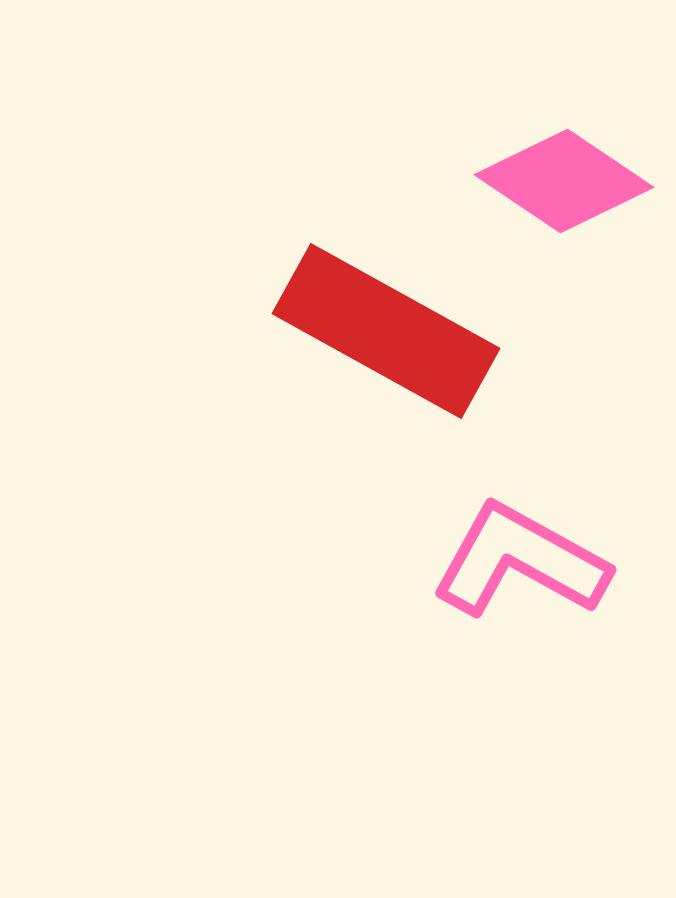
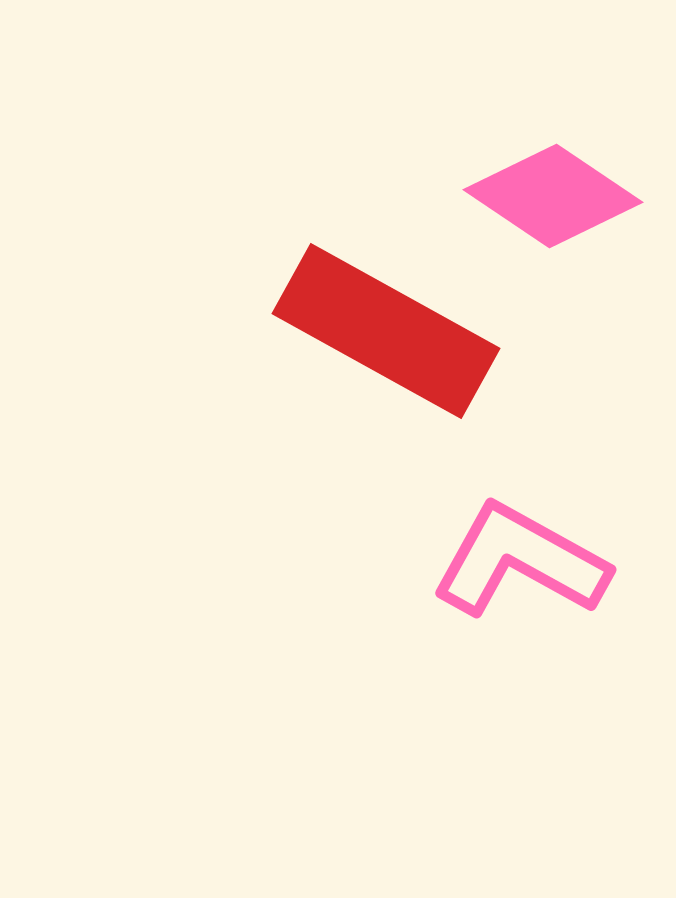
pink diamond: moved 11 px left, 15 px down
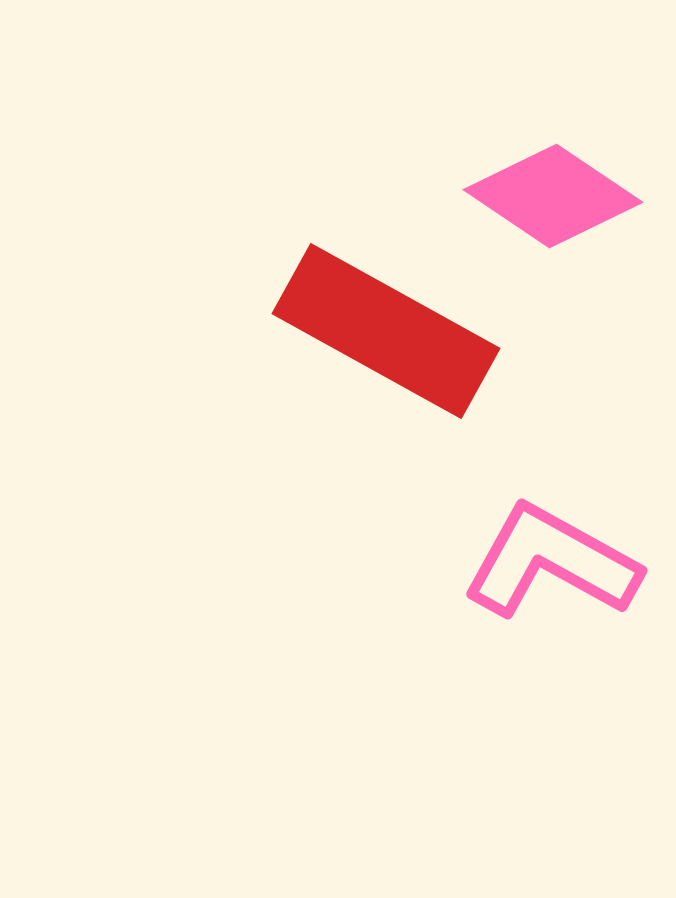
pink L-shape: moved 31 px right, 1 px down
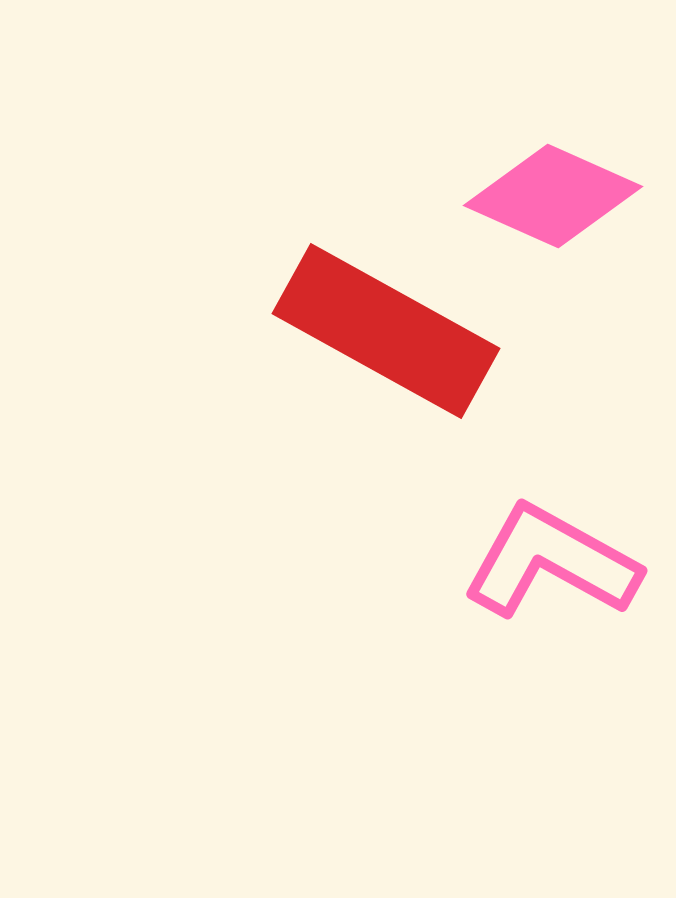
pink diamond: rotated 10 degrees counterclockwise
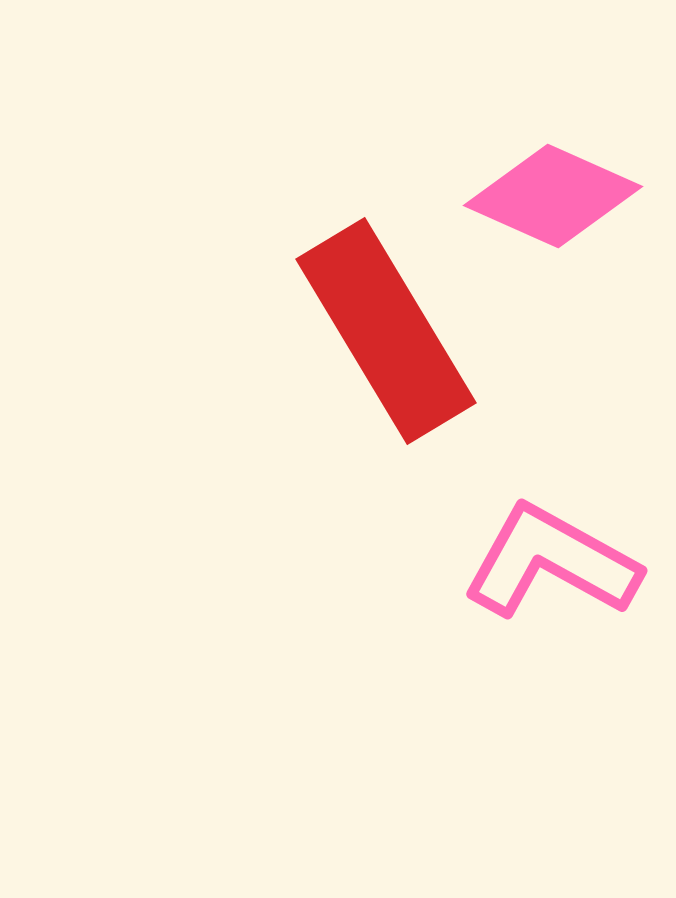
red rectangle: rotated 30 degrees clockwise
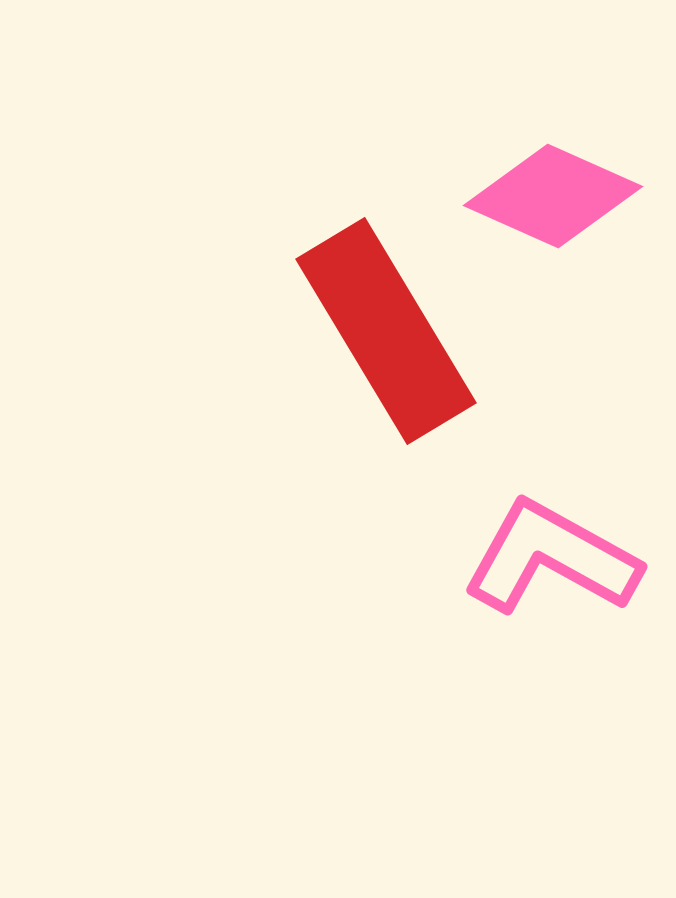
pink L-shape: moved 4 px up
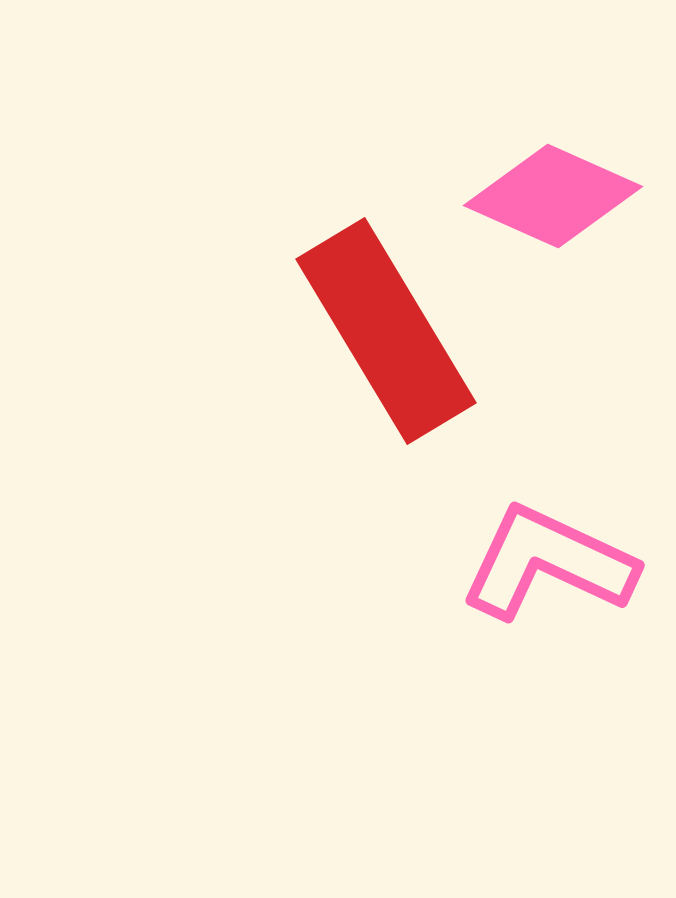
pink L-shape: moved 3 px left, 5 px down; rotated 4 degrees counterclockwise
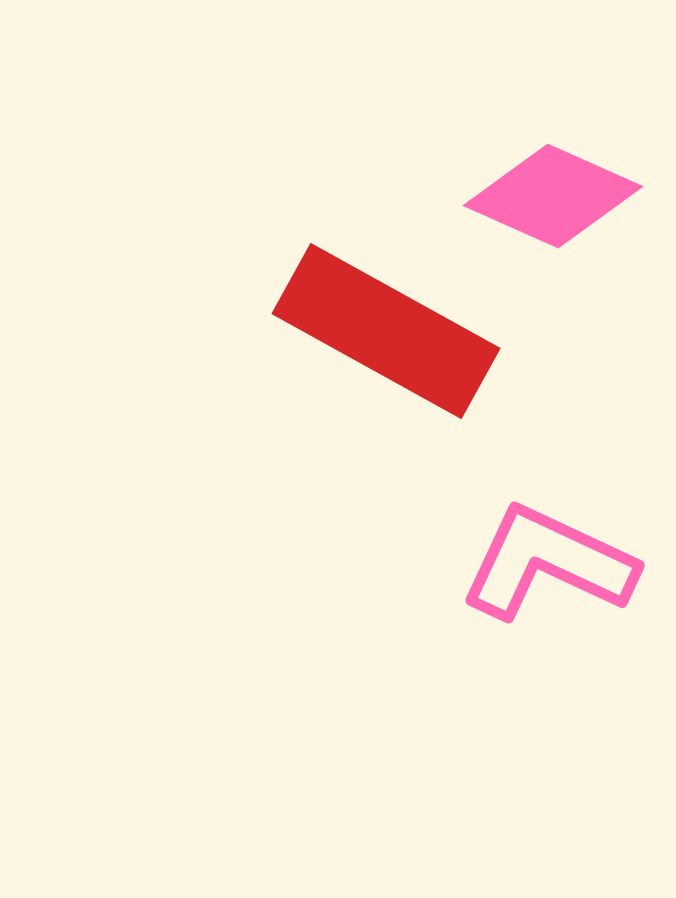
red rectangle: rotated 30 degrees counterclockwise
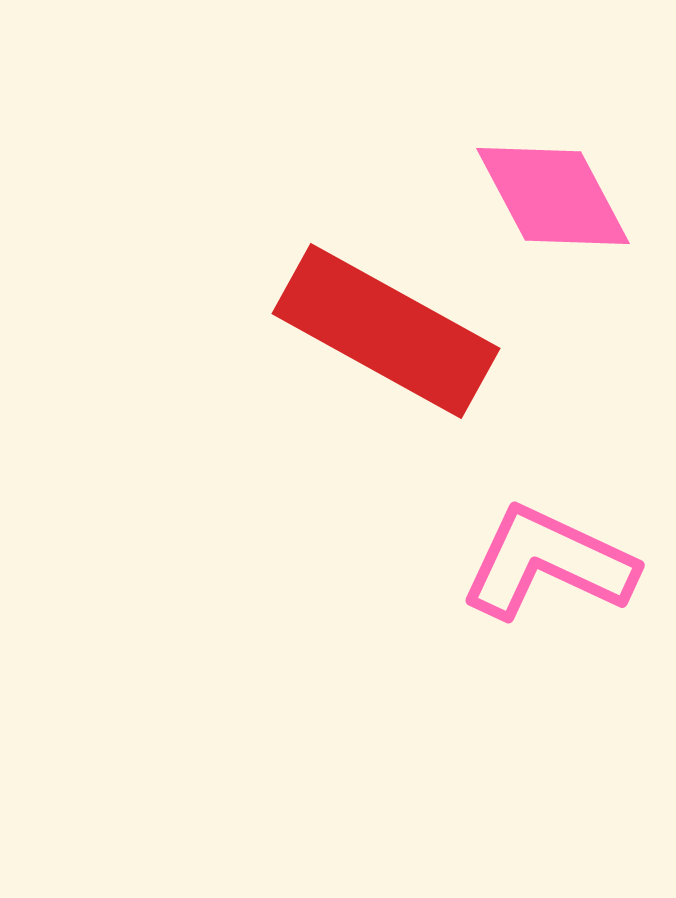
pink diamond: rotated 38 degrees clockwise
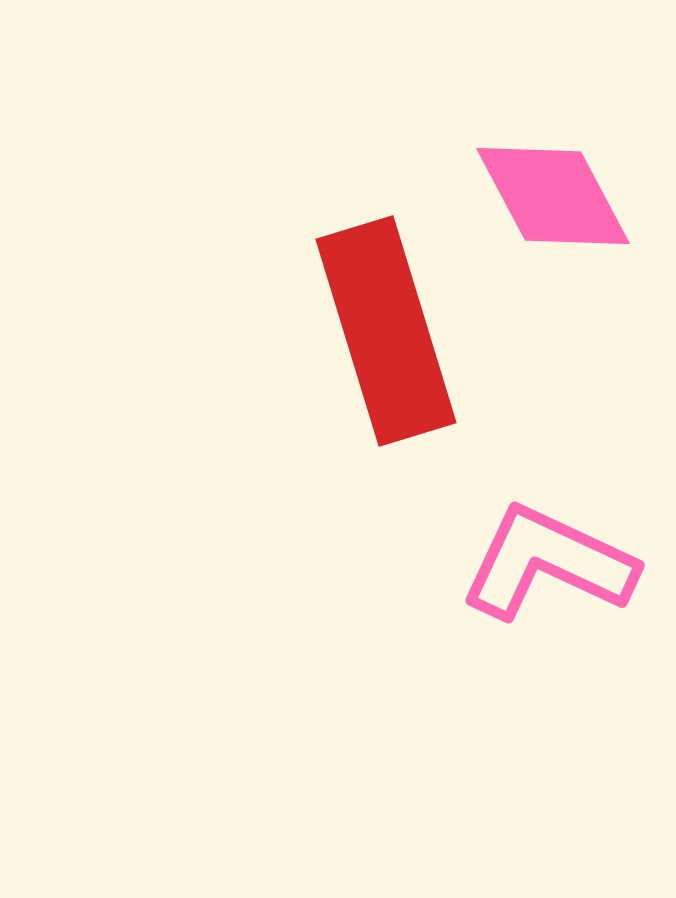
red rectangle: rotated 44 degrees clockwise
